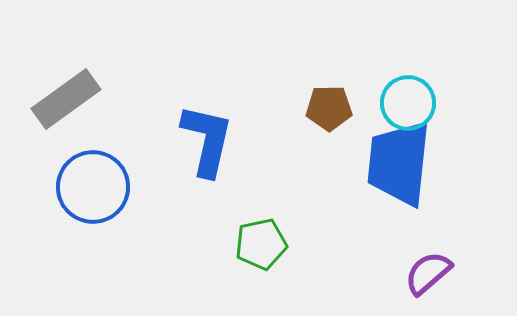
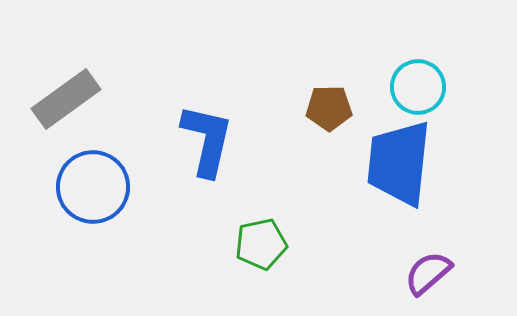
cyan circle: moved 10 px right, 16 px up
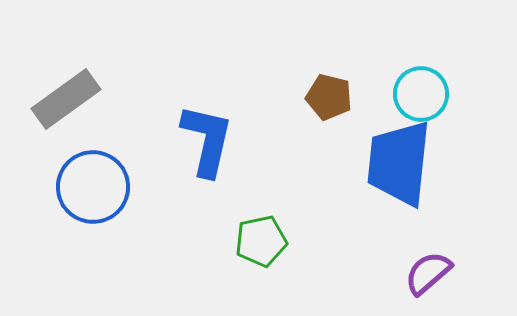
cyan circle: moved 3 px right, 7 px down
brown pentagon: moved 11 px up; rotated 15 degrees clockwise
green pentagon: moved 3 px up
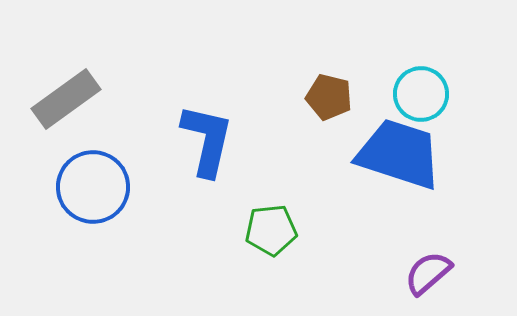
blue trapezoid: moved 9 px up; rotated 102 degrees clockwise
green pentagon: moved 10 px right, 11 px up; rotated 6 degrees clockwise
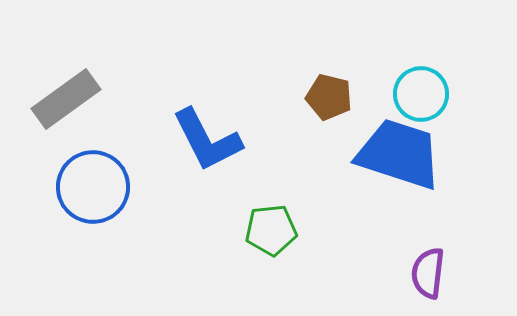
blue L-shape: rotated 140 degrees clockwise
purple semicircle: rotated 42 degrees counterclockwise
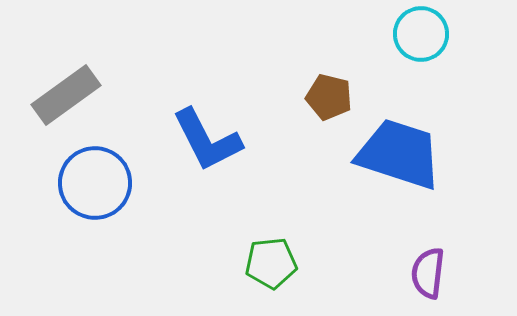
cyan circle: moved 60 px up
gray rectangle: moved 4 px up
blue circle: moved 2 px right, 4 px up
green pentagon: moved 33 px down
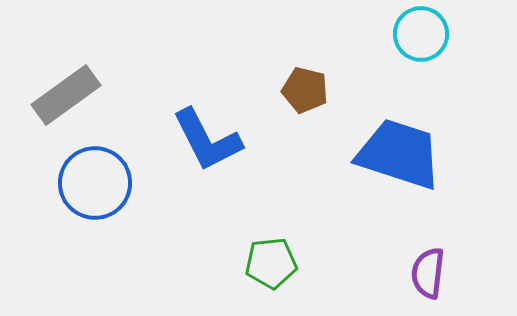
brown pentagon: moved 24 px left, 7 px up
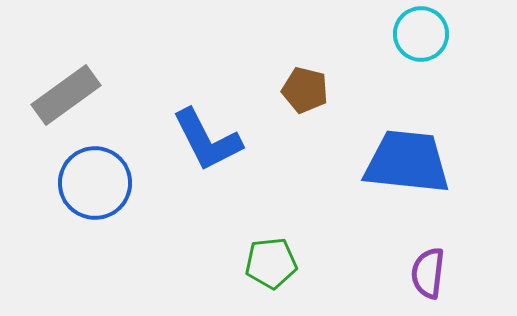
blue trapezoid: moved 8 px right, 8 px down; rotated 12 degrees counterclockwise
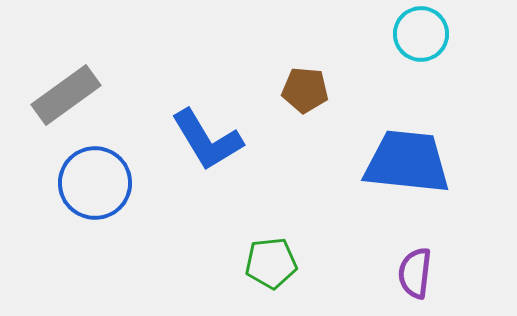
brown pentagon: rotated 9 degrees counterclockwise
blue L-shape: rotated 4 degrees counterclockwise
purple semicircle: moved 13 px left
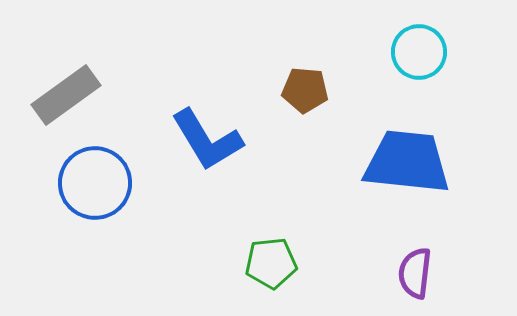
cyan circle: moved 2 px left, 18 px down
